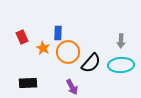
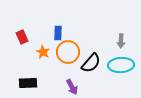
orange star: moved 4 px down
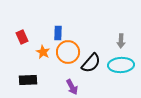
black rectangle: moved 3 px up
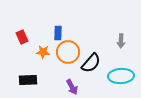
orange star: rotated 24 degrees counterclockwise
cyan ellipse: moved 11 px down
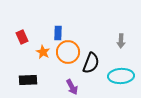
orange star: rotated 24 degrees clockwise
black semicircle: rotated 20 degrees counterclockwise
